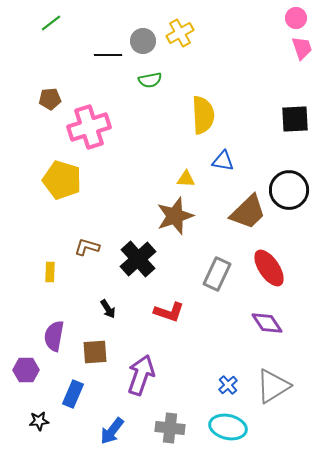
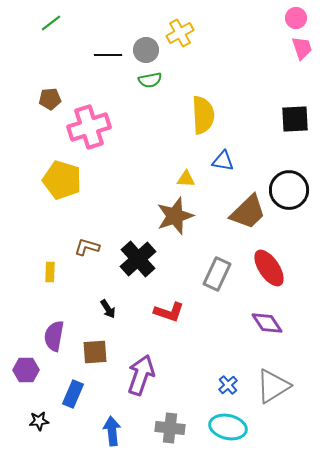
gray circle: moved 3 px right, 9 px down
blue arrow: rotated 136 degrees clockwise
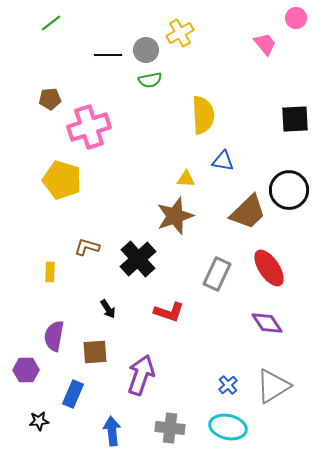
pink trapezoid: moved 37 px left, 4 px up; rotated 20 degrees counterclockwise
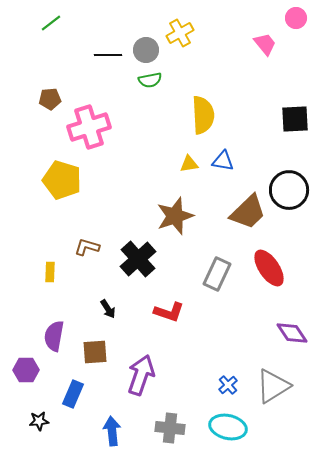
yellow triangle: moved 3 px right, 15 px up; rotated 12 degrees counterclockwise
purple diamond: moved 25 px right, 10 px down
